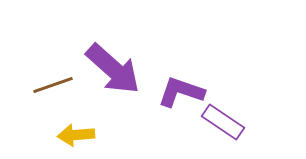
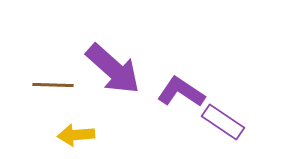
brown line: rotated 21 degrees clockwise
purple L-shape: rotated 15 degrees clockwise
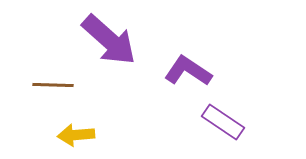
purple arrow: moved 4 px left, 29 px up
purple L-shape: moved 7 px right, 21 px up
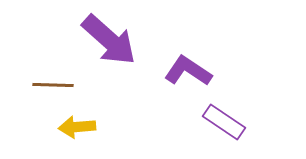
purple rectangle: moved 1 px right
yellow arrow: moved 1 px right, 8 px up
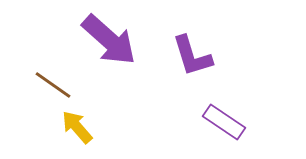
purple L-shape: moved 4 px right, 15 px up; rotated 141 degrees counterclockwise
brown line: rotated 33 degrees clockwise
yellow arrow: rotated 54 degrees clockwise
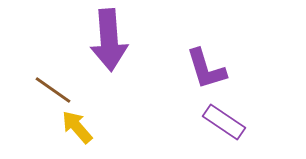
purple arrow: rotated 44 degrees clockwise
purple L-shape: moved 14 px right, 13 px down
brown line: moved 5 px down
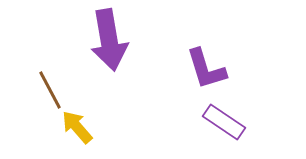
purple arrow: rotated 6 degrees counterclockwise
brown line: moved 3 px left; rotated 27 degrees clockwise
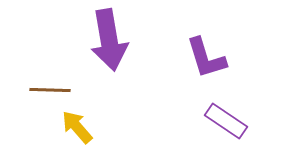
purple L-shape: moved 11 px up
brown line: rotated 60 degrees counterclockwise
purple rectangle: moved 2 px right, 1 px up
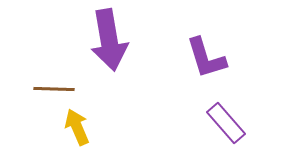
brown line: moved 4 px right, 1 px up
purple rectangle: moved 2 px down; rotated 15 degrees clockwise
yellow arrow: rotated 18 degrees clockwise
